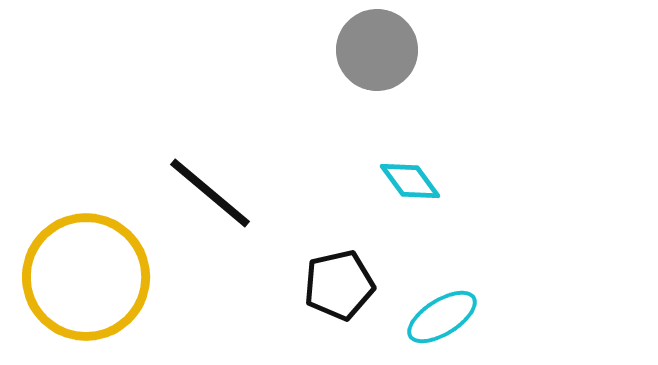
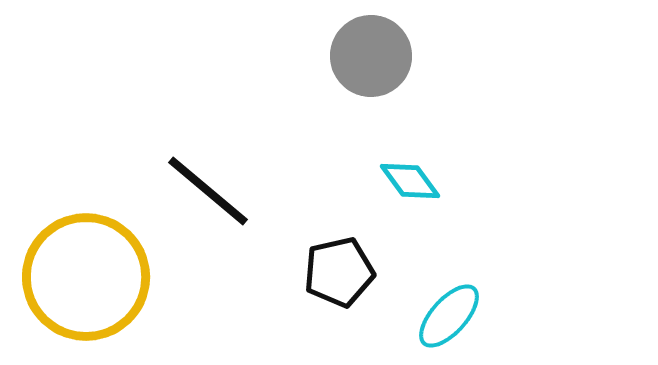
gray circle: moved 6 px left, 6 px down
black line: moved 2 px left, 2 px up
black pentagon: moved 13 px up
cyan ellipse: moved 7 px right, 1 px up; rotated 16 degrees counterclockwise
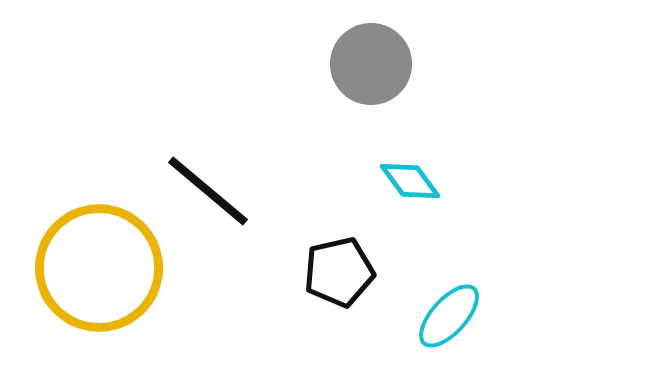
gray circle: moved 8 px down
yellow circle: moved 13 px right, 9 px up
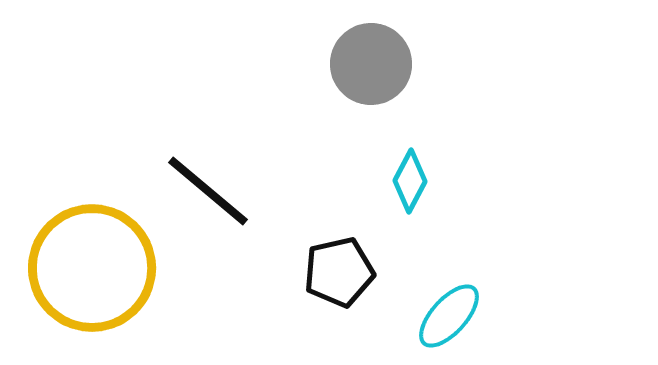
cyan diamond: rotated 64 degrees clockwise
yellow circle: moved 7 px left
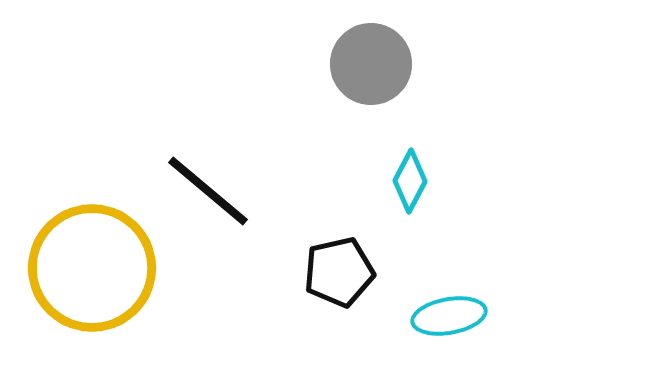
cyan ellipse: rotated 38 degrees clockwise
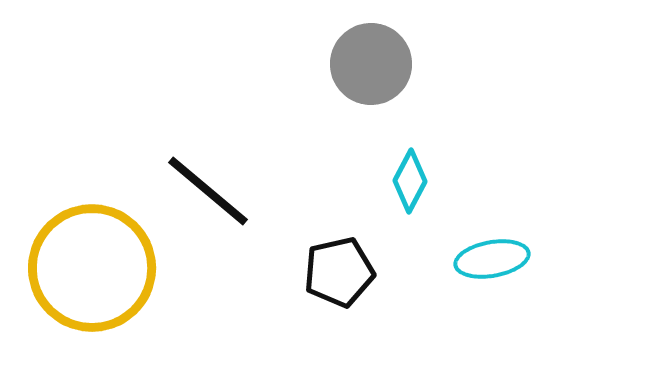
cyan ellipse: moved 43 px right, 57 px up
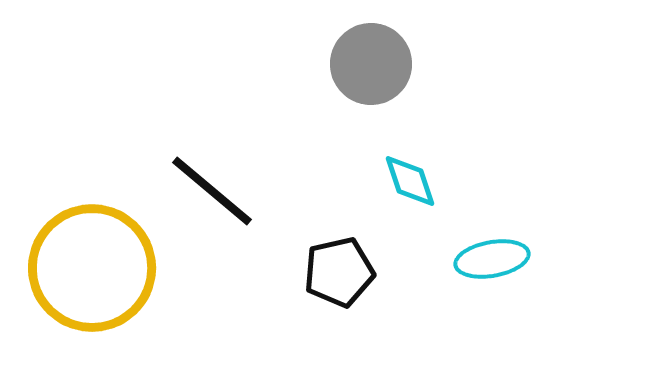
cyan diamond: rotated 46 degrees counterclockwise
black line: moved 4 px right
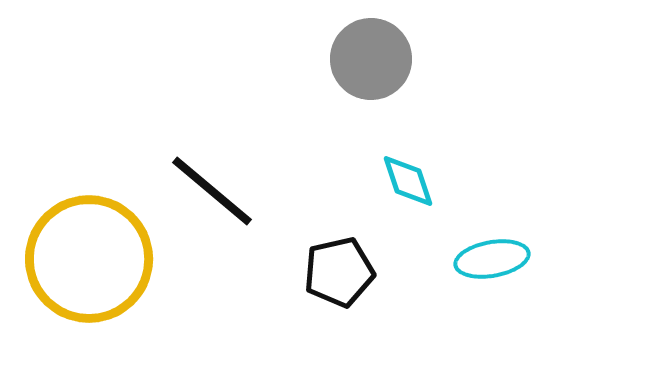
gray circle: moved 5 px up
cyan diamond: moved 2 px left
yellow circle: moved 3 px left, 9 px up
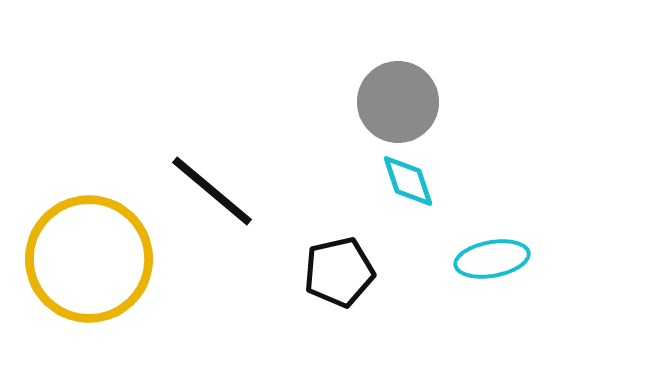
gray circle: moved 27 px right, 43 px down
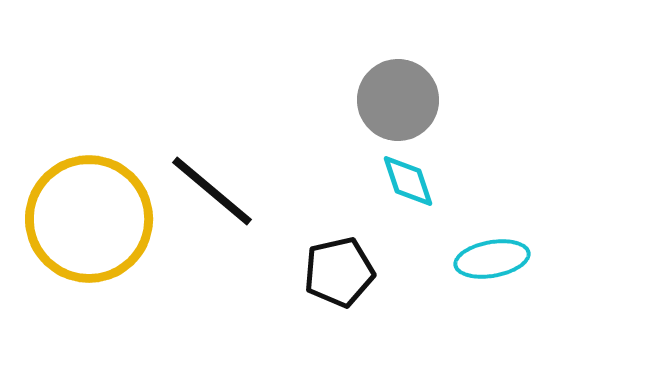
gray circle: moved 2 px up
yellow circle: moved 40 px up
